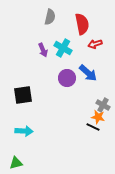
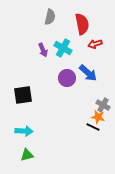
green triangle: moved 11 px right, 8 px up
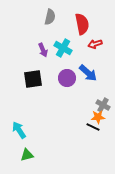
black square: moved 10 px right, 16 px up
orange star: rotated 16 degrees counterclockwise
cyan arrow: moved 5 px left, 1 px up; rotated 126 degrees counterclockwise
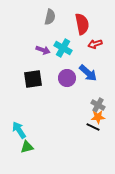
purple arrow: rotated 48 degrees counterclockwise
gray cross: moved 5 px left
green triangle: moved 8 px up
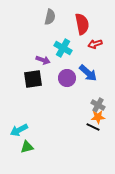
purple arrow: moved 10 px down
cyan arrow: rotated 84 degrees counterclockwise
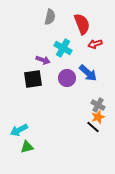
red semicircle: rotated 10 degrees counterclockwise
orange star: rotated 16 degrees counterclockwise
black line: rotated 16 degrees clockwise
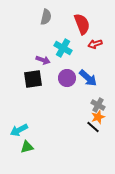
gray semicircle: moved 4 px left
blue arrow: moved 5 px down
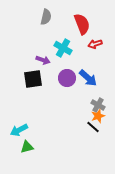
orange star: moved 1 px up
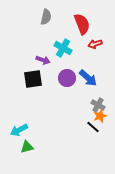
orange star: moved 2 px right
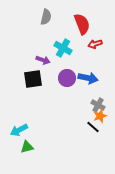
blue arrow: rotated 30 degrees counterclockwise
